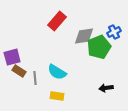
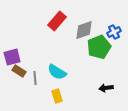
gray diamond: moved 6 px up; rotated 10 degrees counterclockwise
yellow rectangle: rotated 64 degrees clockwise
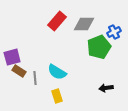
gray diamond: moved 6 px up; rotated 20 degrees clockwise
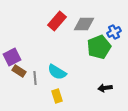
purple square: rotated 12 degrees counterclockwise
black arrow: moved 1 px left
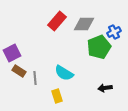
purple square: moved 4 px up
cyan semicircle: moved 7 px right, 1 px down
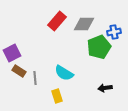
blue cross: rotated 16 degrees clockwise
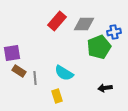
purple square: rotated 18 degrees clockwise
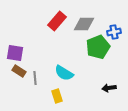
green pentagon: moved 1 px left
purple square: moved 3 px right; rotated 18 degrees clockwise
black arrow: moved 4 px right
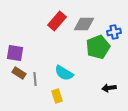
brown rectangle: moved 2 px down
gray line: moved 1 px down
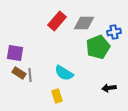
gray diamond: moved 1 px up
gray line: moved 5 px left, 4 px up
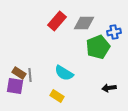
purple square: moved 33 px down
yellow rectangle: rotated 40 degrees counterclockwise
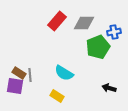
black arrow: rotated 24 degrees clockwise
